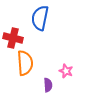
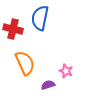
red cross: moved 9 px up
orange semicircle: rotated 20 degrees counterclockwise
purple semicircle: rotated 104 degrees counterclockwise
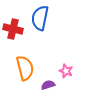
orange semicircle: moved 5 px down; rotated 10 degrees clockwise
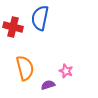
red cross: moved 2 px up
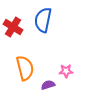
blue semicircle: moved 3 px right, 2 px down
red cross: rotated 18 degrees clockwise
pink star: rotated 24 degrees counterclockwise
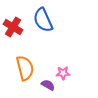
blue semicircle: rotated 35 degrees counterclockwise
pink star: moved 3 px left, 2 px down
purple semicircle: rotated 48 degrees clockwise
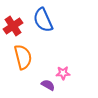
red cross: moved 1 px up; rotated 24 degrees clockwise
orange semicircle: moved 2 px left, 11 px up
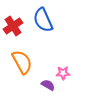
orange semicircle: moved 1 px left, 5 px down; rotated 15 degrees counterclockwise
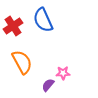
purple semicircle: rotated 80 degrees counterclockwise
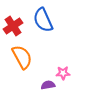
orange semicircle: moved 5 px up
purple semicircle: rotated 40 degrees clockwise
